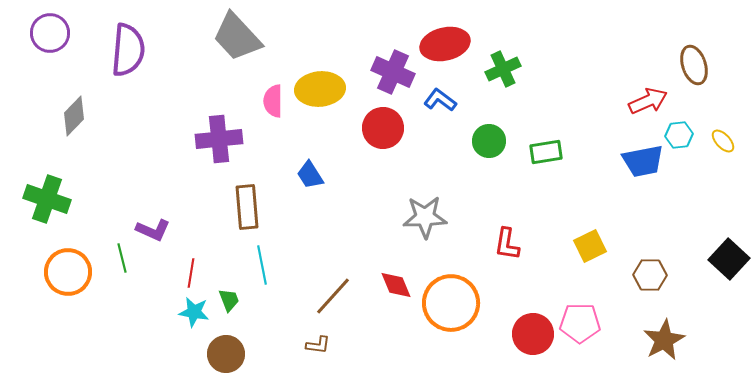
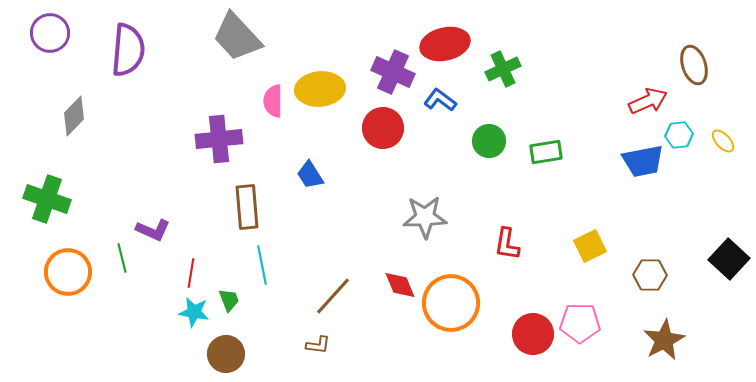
red diamond at (396, 285): moved 4 px right
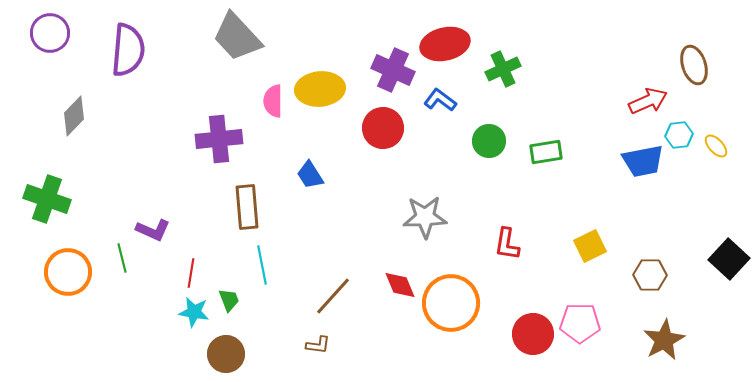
purple cross at (393, 72): moved 2 px up
yellow ellipse at (723, 141): moved 7 px left, 5 px down
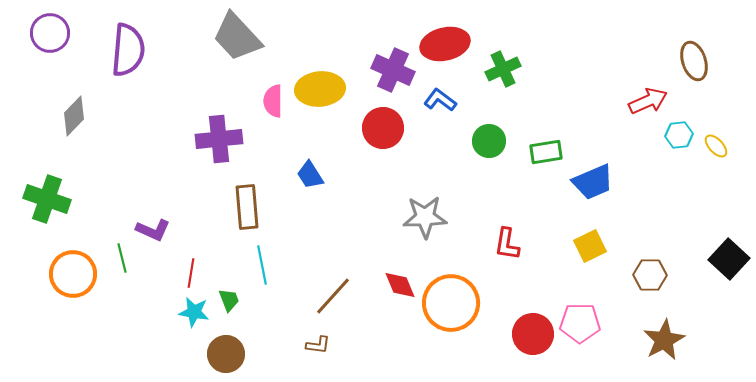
brown ellipse at (694, 65): moved 4 px up
blue trapezoid at (643, 161): moved 50 px left, 21 px down; rotated 12 degrees counterclockwise
orange circle at (68, 272): moved 5 px right, 2 px down
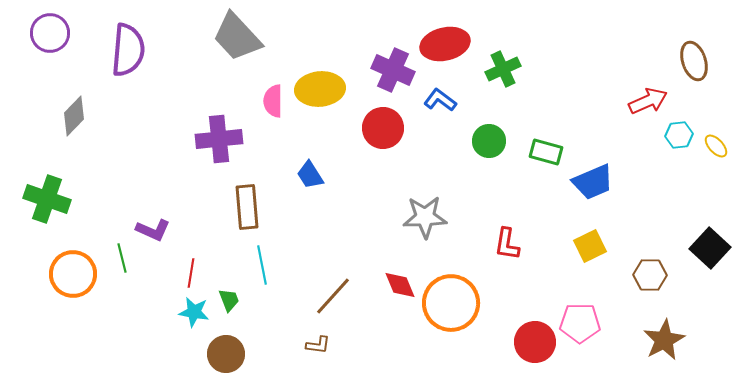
green rectangle at (546, 152): rotated 24 degrees clockwise
black square at (729, 259): moved 19 px left, 11 px up
red circle at (533, 334): moved 2 px right, 8 px down
